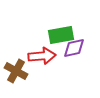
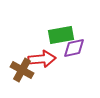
red arrow: moved 3 px down
brown cross: moved 6 px right, 1 px up
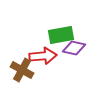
purple diamond: rotated 25 degrees clockwise
red arrow: moved 1 px right, 3 px up
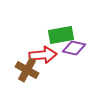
red arrow: moved 1 px up
brown cross: moved 5 px right
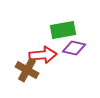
green rectangle: moved 2 px right, 5 px up
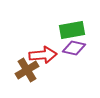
green rectangle: moved 9 px right
brown cross: rotated 30 degrees clockwise
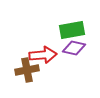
brown cross: rotated 20 degrees clockwise
